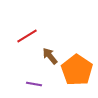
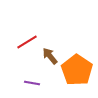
red line: moved 6 px down
purple line: moved 2 px left, 1 px up
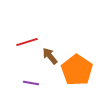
red line: rotated 15 degrees clockwise
purple line: moved 1 px left
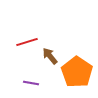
orange pentagon: moved 2 px down
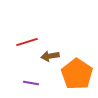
brown arrow: rotated 60 degrees counterclockwise
orange pentagon: moved 2 px down
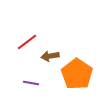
red line: rotated 20 degrees counterclockwise
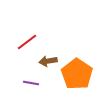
brown arrow: moved 2 px left, 5 px down
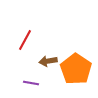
red line: moved 2 px left, 2 px up; rotated 25 degrees counterclockwise
orange pentagon: moved 1 px left, 5 px up
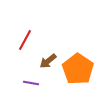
brown arrow: rotated 30 degrees counterclockwise
orange pentagon: moved 2 px right
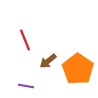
red line: rotated 50 degrees counterclockwise
purple line: moved 5 px left, 3 px down
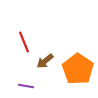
red line: moved 1 px left, 2 px down
brown arrow: moved 3 px left
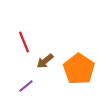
orange pentagon: moved 1 px right
purple line: rotated 49 degrees counterclockwise
